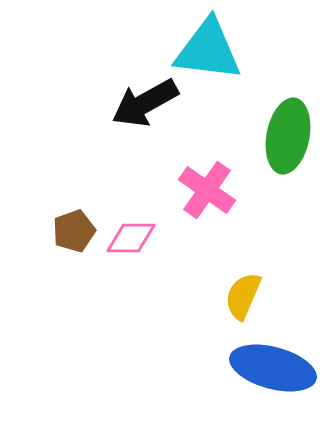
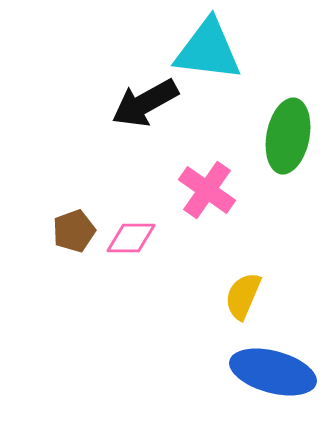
blue ellipse: moved 4 px down
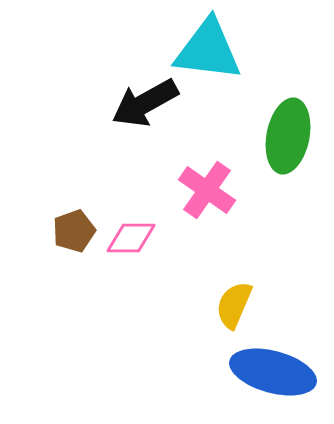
yellow semicircle: moved 9 px left, 9 px down
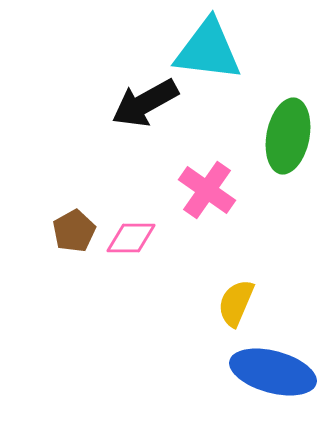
brown pentagon: rotated 9 degrees counterclockwise
yellow semicircle: moved 2 px right, 2 px up
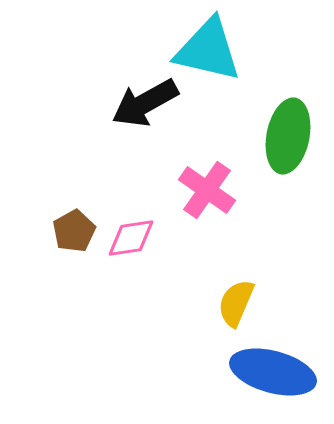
cyan triangle: rotated 6 degrees clockwise
pink diamond: rotated 9 degrees counterclockwise
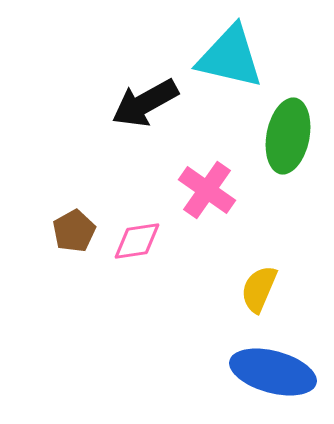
cyan triangle: moved 22 px right, 7 px down
pink diamond: moved 6 px right, 3 px down
yellow semicircle: moved 23 px right, 14 px up
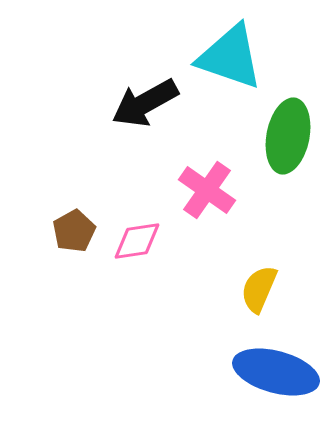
cyan triangle: rotated 6 degrees clockwise
blue ellipse: moved 3 px right
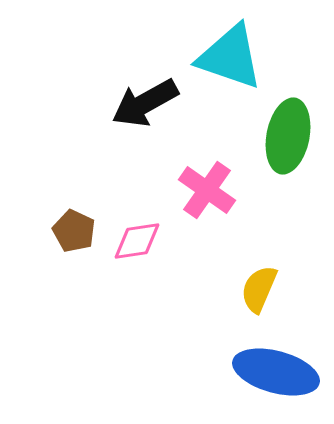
brown pentagon: rotated 18 degrees counterclockwise
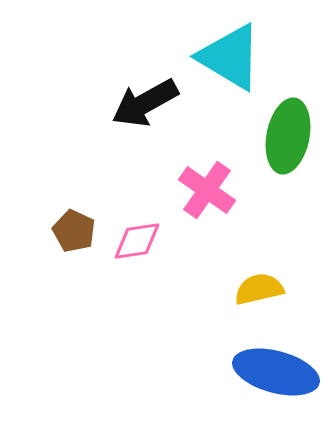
cyan triangle: rotated 12 degrees clockwise
yellow semicircle: rotated 54 degrees clockwise
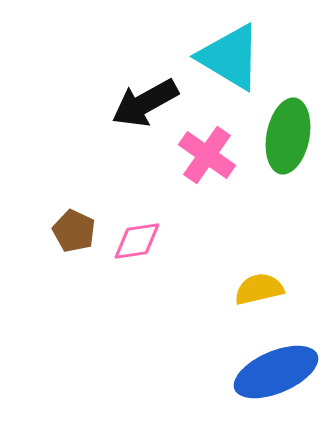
pink cross: moved 35 px up
blue ellipse: rotated 38 degrees counterclockwise
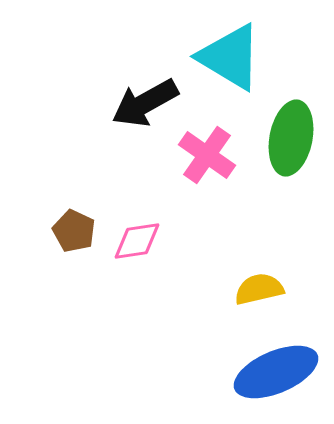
green ellipse: moved 3 px right, 2 px down
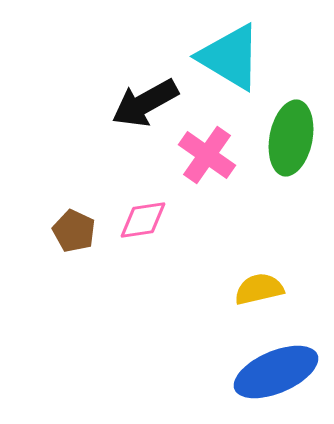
pink diamond: moved 6 px right, 21 px up
